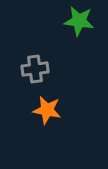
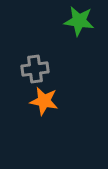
orange star: moved 3 px left, 9 px up
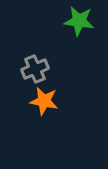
gray cross: rotated 16 degrees counterclockwise
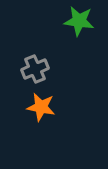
orange star: moved 3 px left, 6 px down
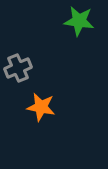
gray cross: moved 17 px left, 1 px up
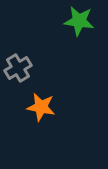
gray cross: rotated 8 degrees counterclockwise
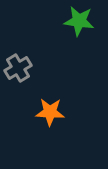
orange star: moved 9 px right, 5 px down; rotated 8 degrees counterclockwise
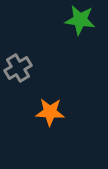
green star: moved 1 px right, 1 px up
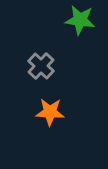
gray cross: moved 23 px right, 2 px up; rotated 16 degrees counterclockwise
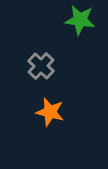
orange star: rotated 12 degrees clockwise
